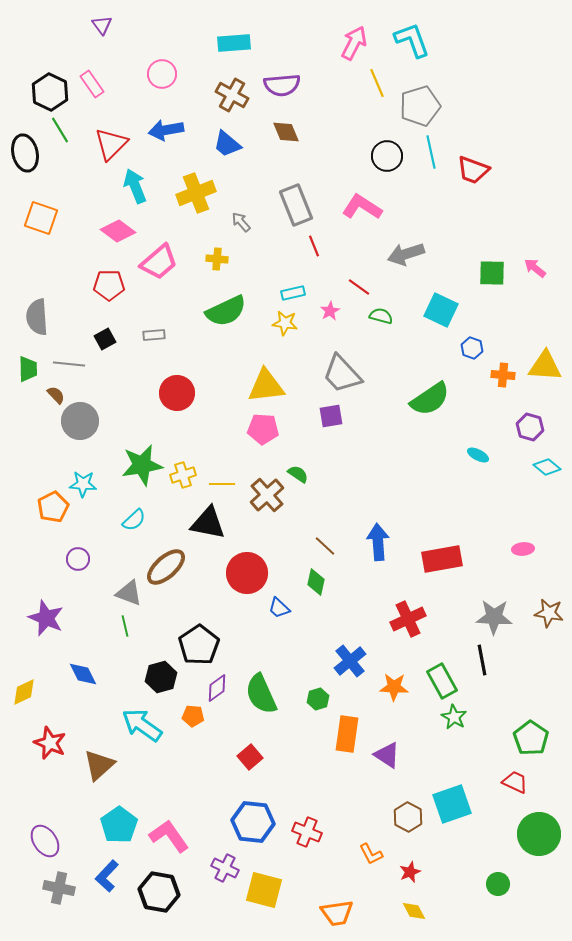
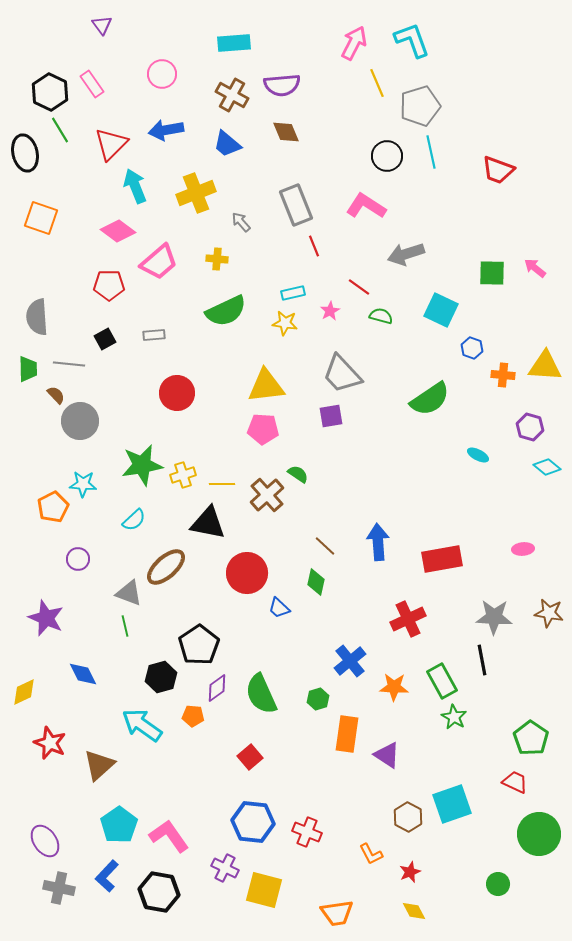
red trapezoid at (473, 170): moved 25 px right
pink L-shape at (362, 207): moved 4 px right, 1 px up
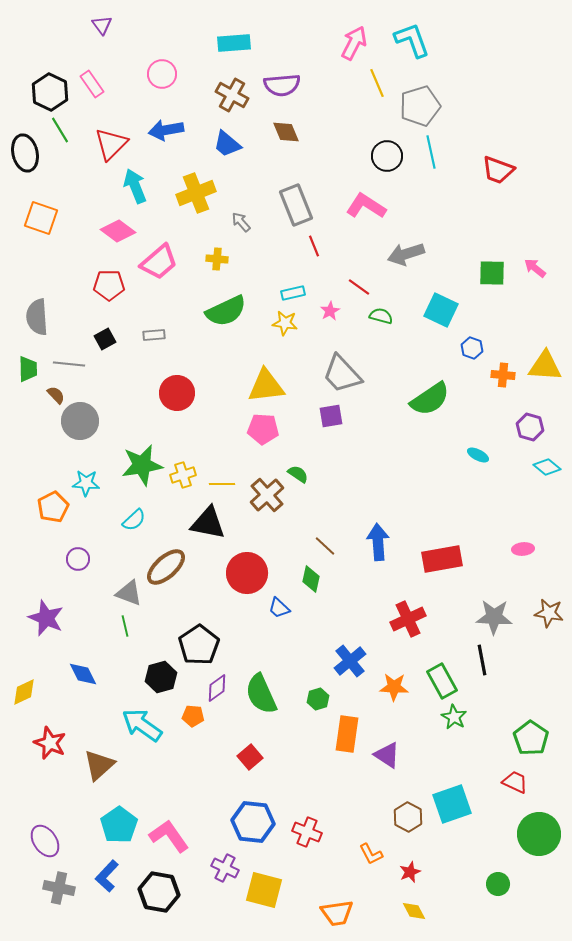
cyan star at (83, 484): moved 3 px right, 1 px up
green diamond at (316, 582): moved 5 px left, 3 px up
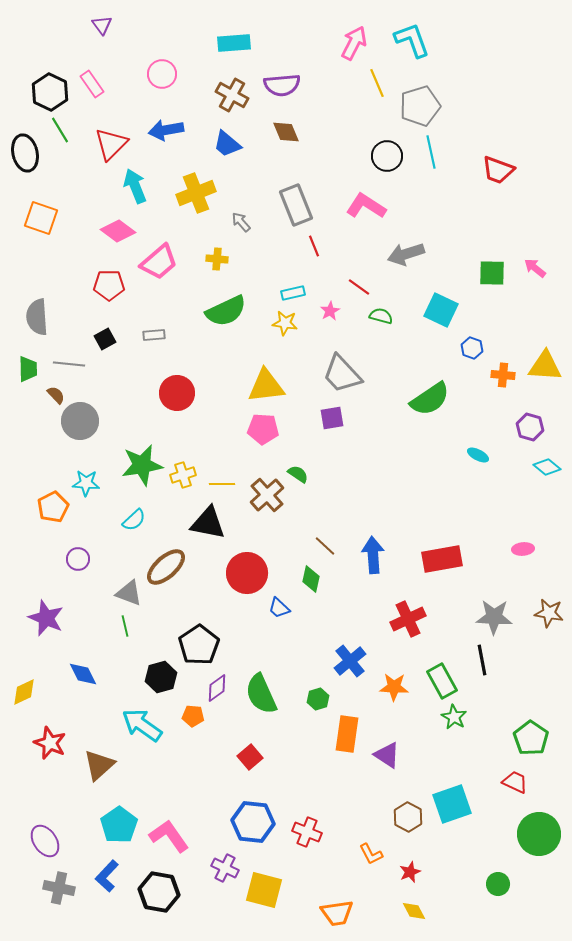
purple square at (331, 416): moved 1 px right, 2 px down
blue arrow at (378, 542): moved 5 px left, 13 px down
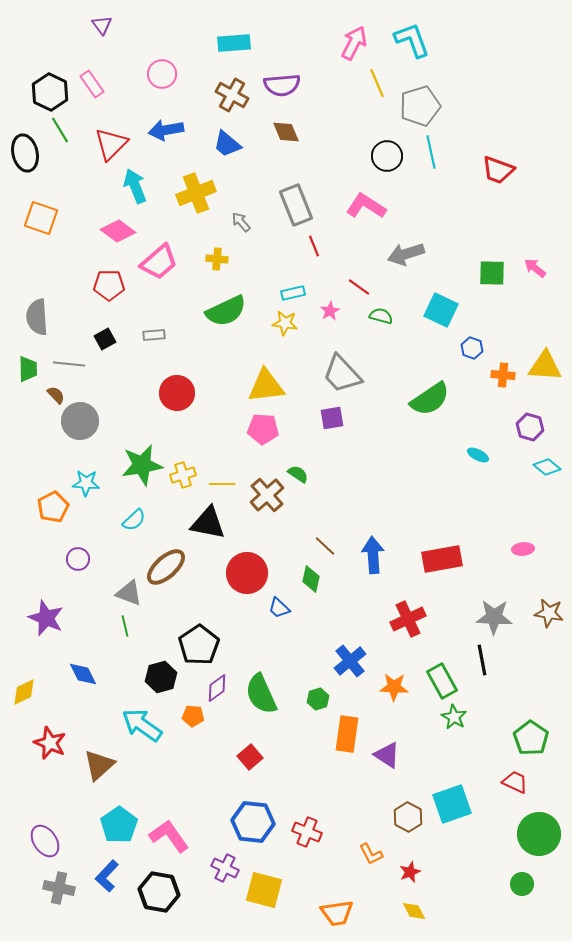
green circle at (498, 884): moved 24 px right
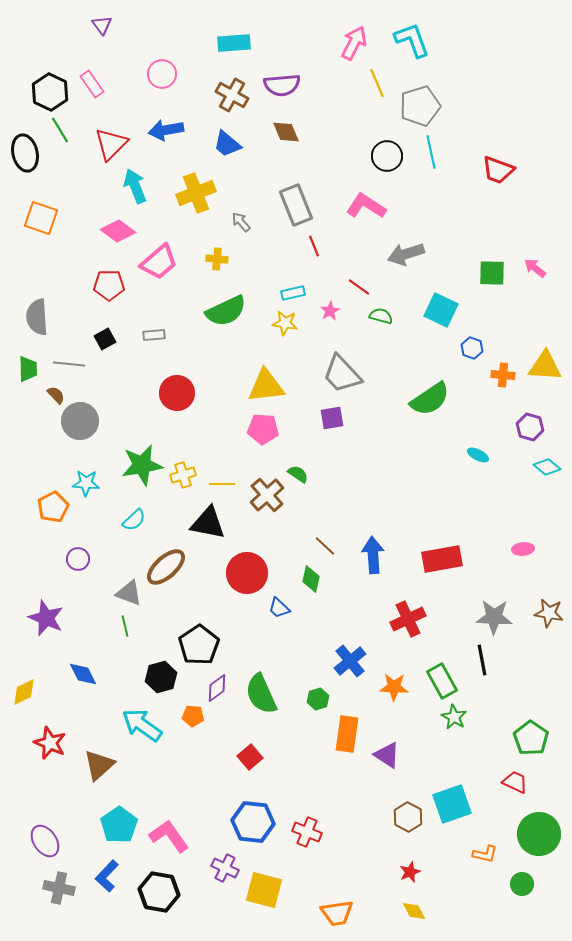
orange L-shape at (371, 854): moved 114 px right; rotated 50 degrees counterclockwise
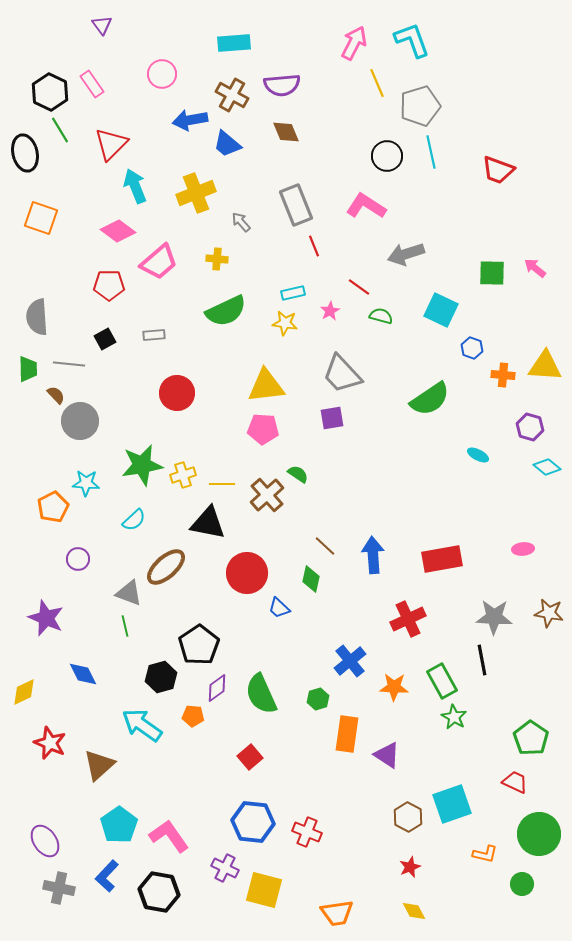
blue arrow at (166, 130): moved 24 px right, 10 px up
red star at (410, 872): moved 5 px up
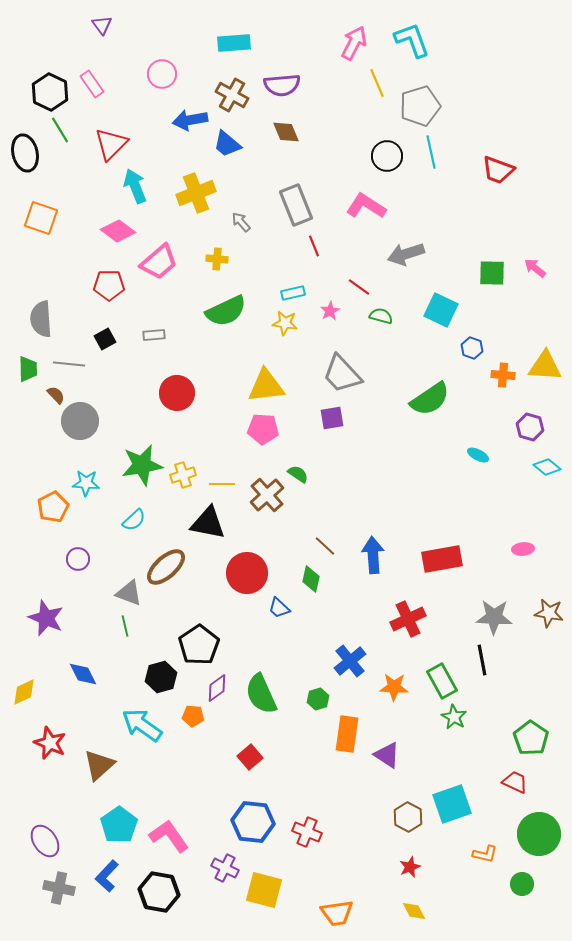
gray semicircle at (37, 317): moved 4 px right, 2 px down
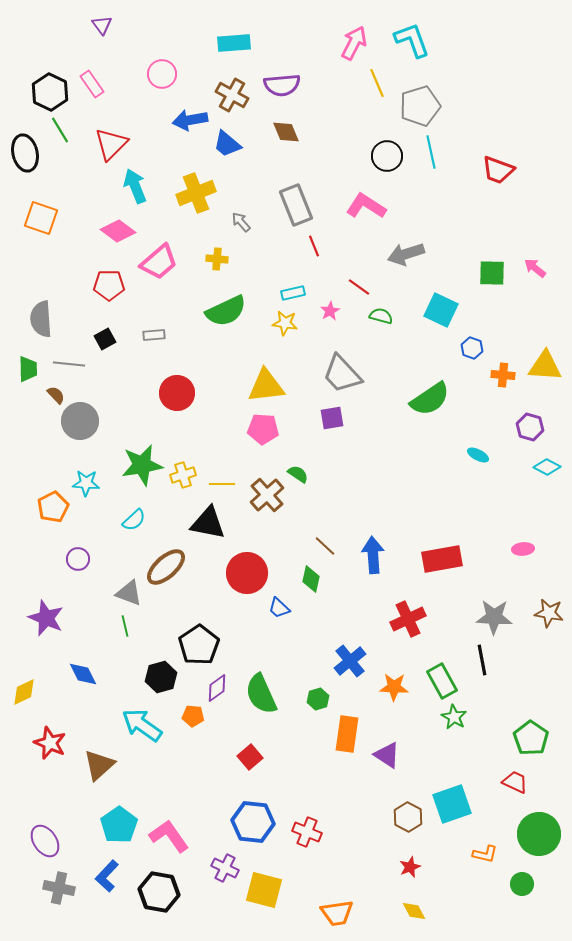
cyan diamond at (547, 467): rotated 12 degrees counterclockwise
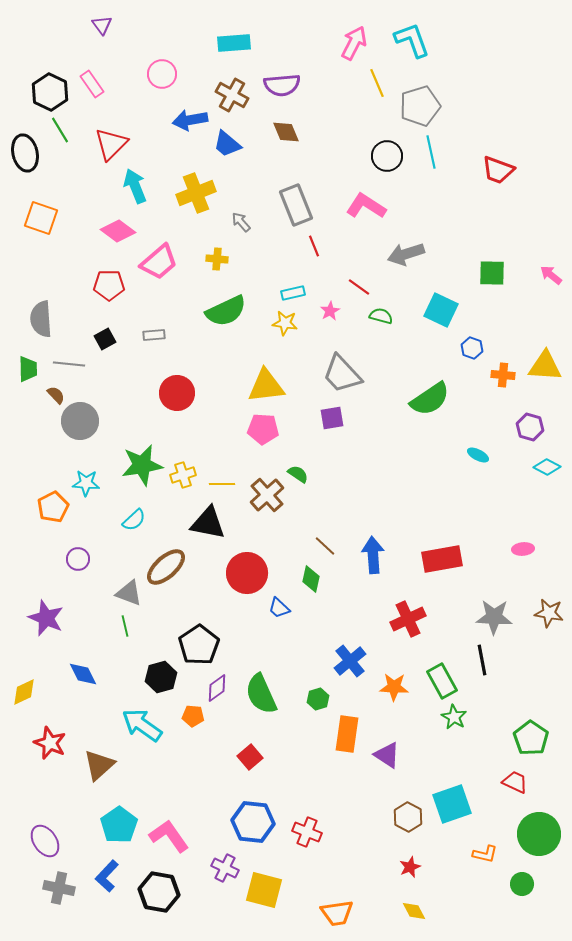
pink arrow at (535, 268): moved 16 px right, 7 px down
